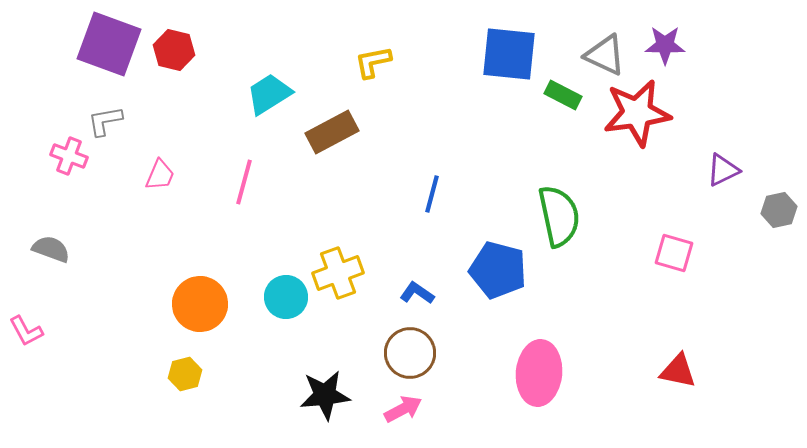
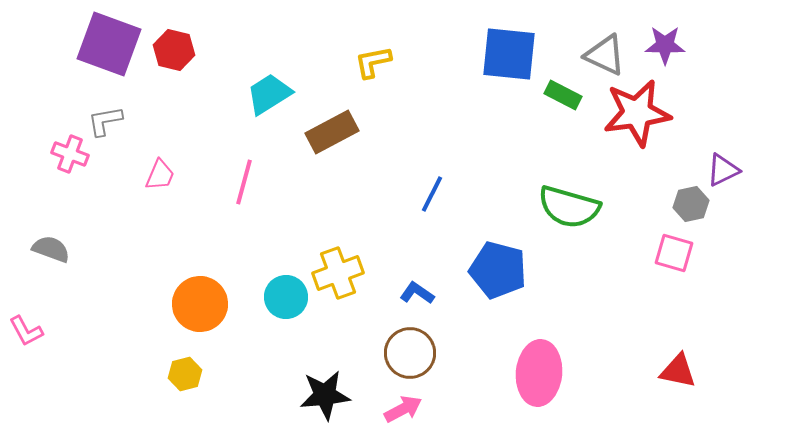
pink cross: moved 1 px right, 2 px up
blue line: rotated 12 degrees clockwise
gray hexagon: moved 88 px left, 6 px up
green semicircle: moved 10 px right, 9 px up; rotated 118 degrees clockwise
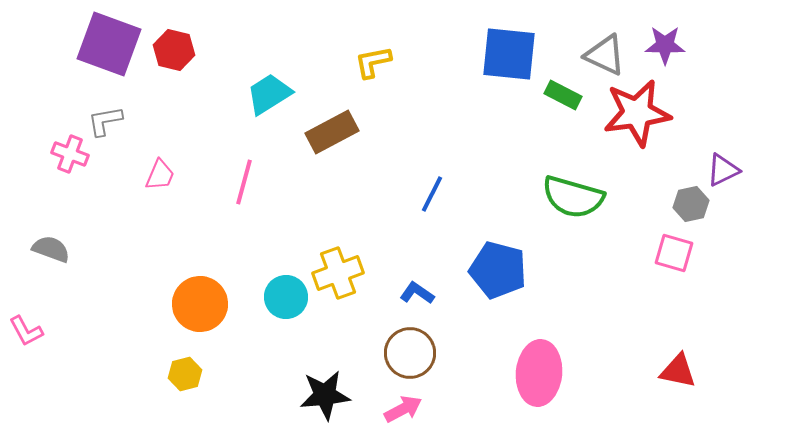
green semicircle: moved 4 px right, 10 px up
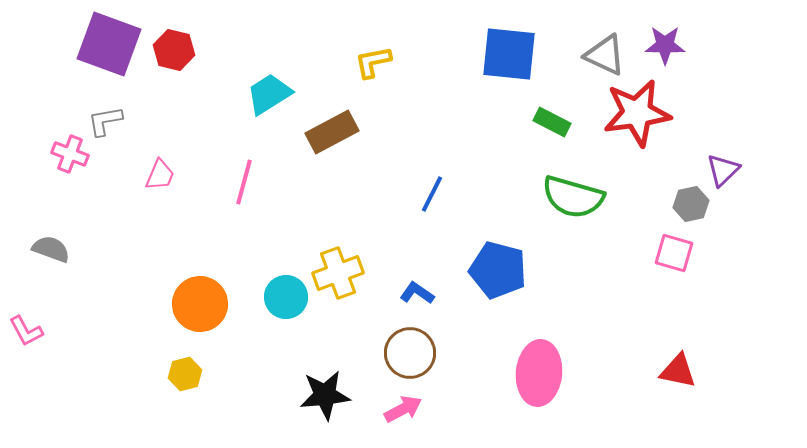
green rectangle: moved 11 px left, 27 px down
purple triangle: rotated 18 degrees counterclockwise
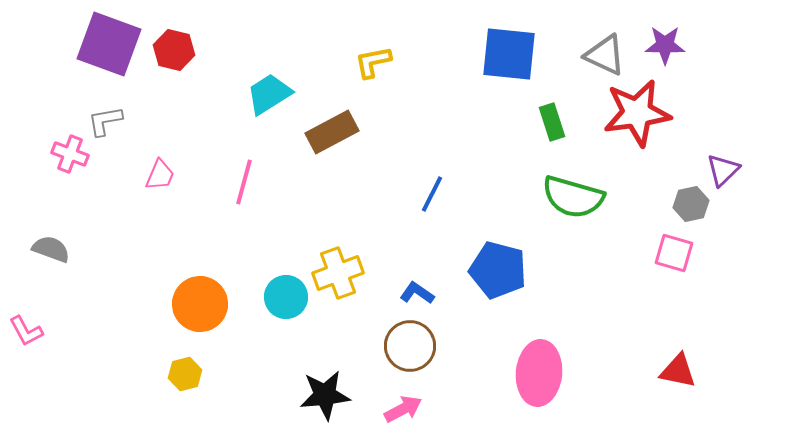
green rectangle: rotated 45 degrees clockwise
brown circle: moved 7 px up
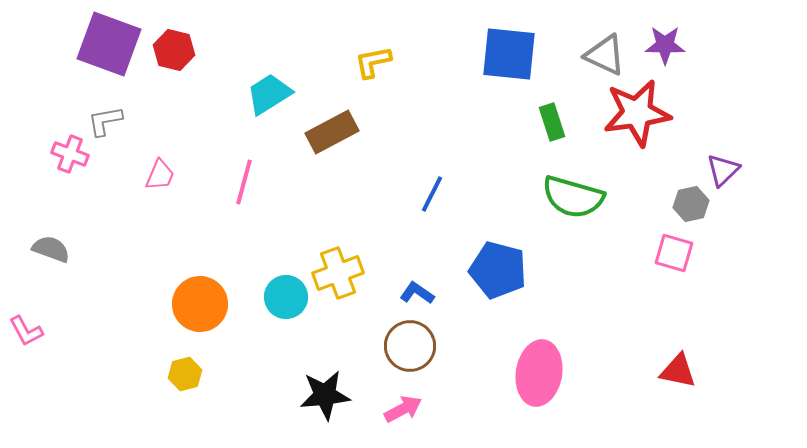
pink ellipse: rotated 4 degrees clockwise
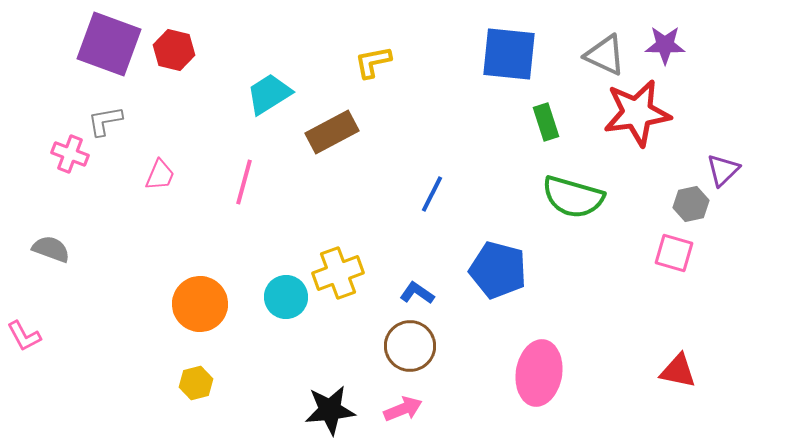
green rectangle: moved 6 px left
pink L-shape: moved 2 px left, 5 px down
yellow hexagon: moved 11 px right, 9 px down
black star: moved 5 px right, 15 px down
pink arrow: rotated 6 degrees clockwise
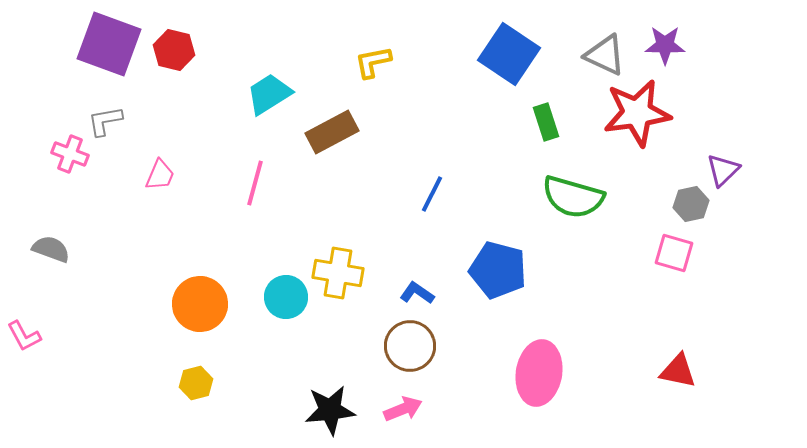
blue square: rotated 28 degrees clockwise
pink line: moved 11 px right, 1 px down
yellow cross: rotated 30 degrees clockwise
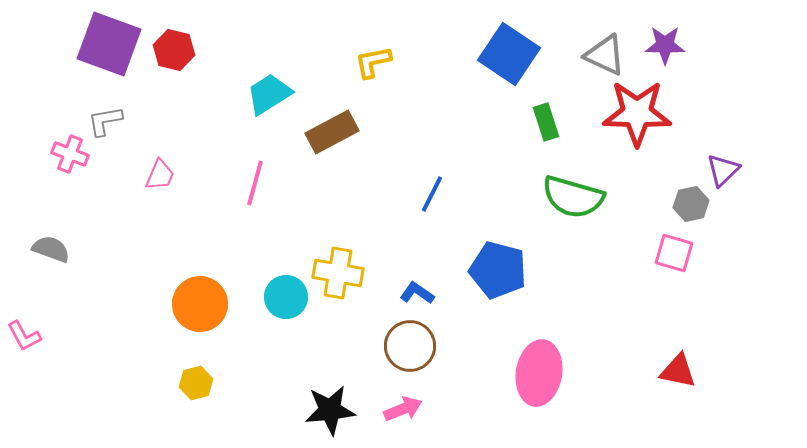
red star: rotated 10 degrees clockwise
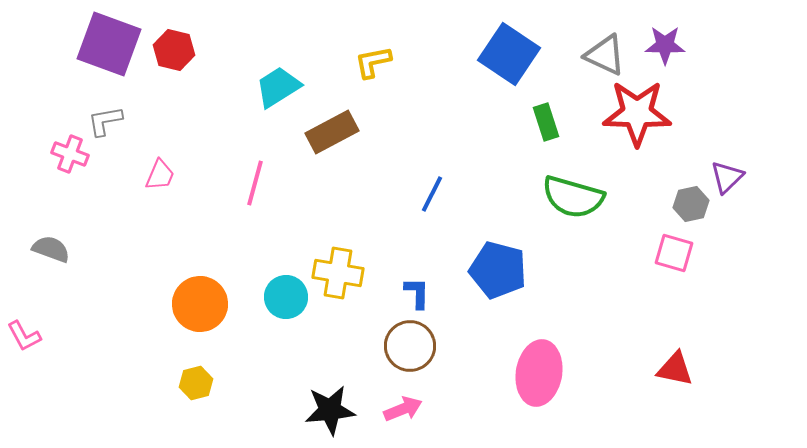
cyan trapezoid: moved 9 px right, 7 px up
purple triangle: moved 4 px right, 7 px down
blue L-shape: rotated 56 degrees clockwise
red triangle: moved 3 px left, 2 px up
